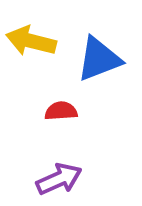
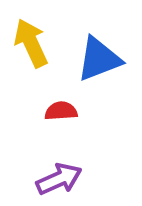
yellow arrow: moved 2 px down; rotated 51 degrees clockwise
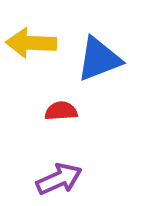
yellow arrow: rotated 63 degrees counterclockwise
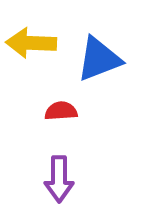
purple arrow: rotated 114 degrees clockwise
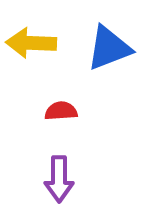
blue triangle: moved 10 px right, 11 px up
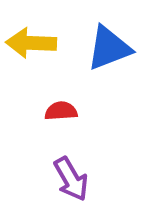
purple arrow: moved 12 px right; rotated 30 degrees counterclockwise
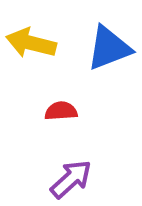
yellow arrow: rotated 12 degrees clockwise
purple arrow: rotated 102 degrees counterclockwise
